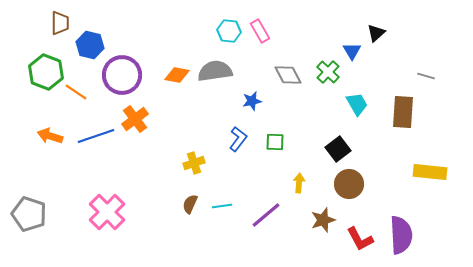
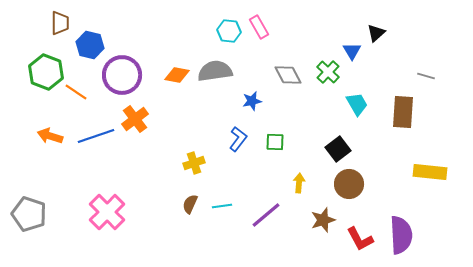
pink rectangle: moved 1 px left, 4 px up
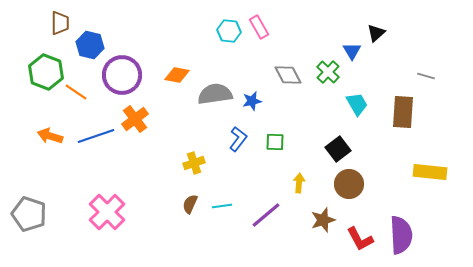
gray semicircle: moved 23 px down
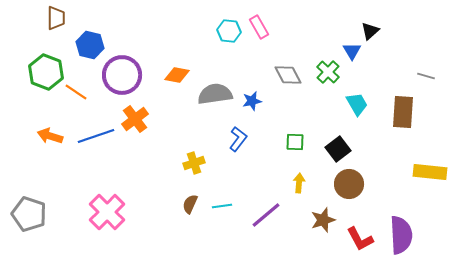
brown trapezoid: moved 4 px left, 5 px up
black triangle: moved 6 px left, 2 px up
green square: moved 20 px right
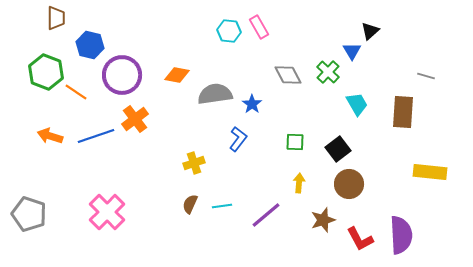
blue star: moved 3 px down; rotated 24 degrees counterclockwise
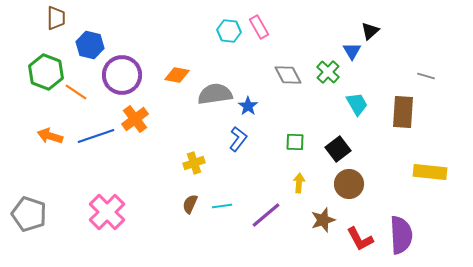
blue star: moved 4 px left, 2 px down
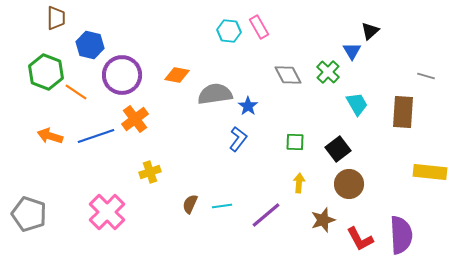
yellow cross: moved 44 px left, 9 px down
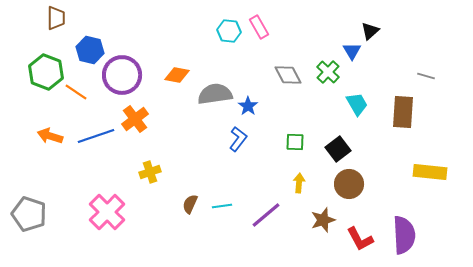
blue hexagon: moved 5 px down
purple semicircle: moved 3 px right
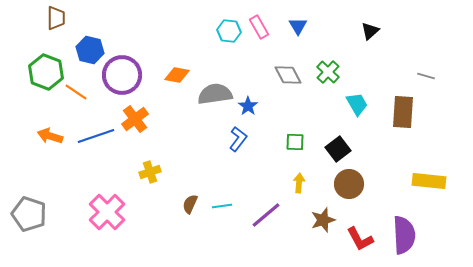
blue triangle: moved 54 px left, 25 px up
yellow rectangle: moved 1 px left, 9 px down
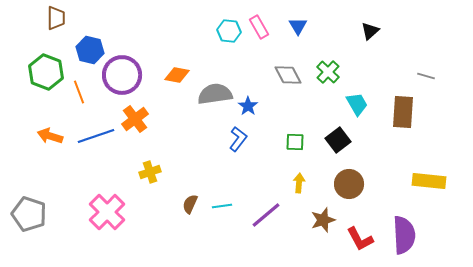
orange line: moved 3 px right; rotated 35 degrees clockwise
black square: moved 9 px up
